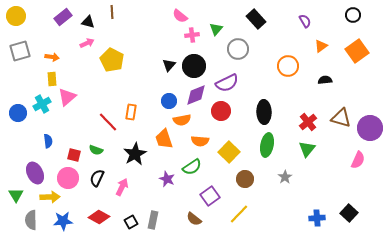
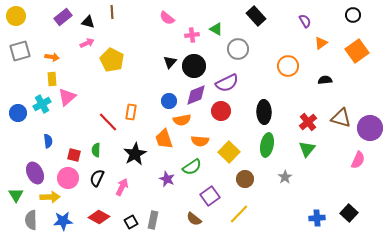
pink semicircle at (180, 16): moved 13 px left, 2 px down
black rectangle at (256, 19): moved 3 px up
green triangle at (216, 29): rotated 40 degrees counterclockwise
orange triangle at (321, 46): moved 3 px up
black triangle at (169, 65): moved 1 px right, 3 px up
green semicircle at (96, 150): rotated 72 degrees clockwise
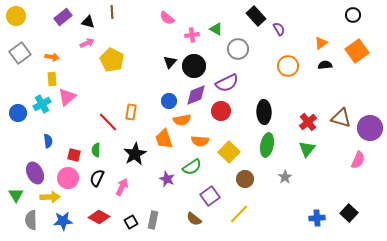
purple semicircle at (305, 21): moved 26 px left, 8 px down
gray square at (20, 51): moved 2 px down; rotated 20 degrees counterclockwise
black semicircle at (325, 80): moved 15 px up
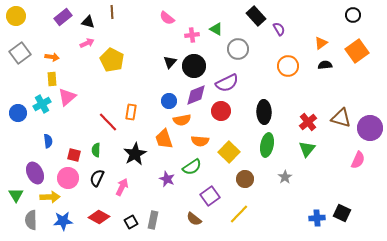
black square at (349, 213): moved 7 px left; rotated 18 degrees counterclockwise
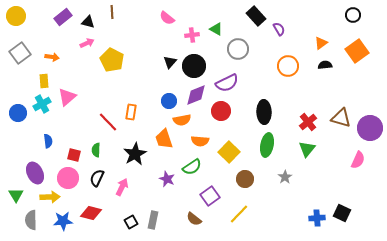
yellow rectangle at (52, 79): moved 8 px left, 2 px down
red diamond at (99, 217): moved 8 px left, 4 px up; rotated 15 degrees counterclockwise
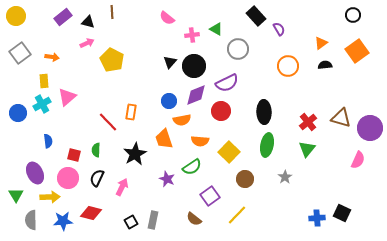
yellow line at (239, 214): moved 2 px left, 1 px down
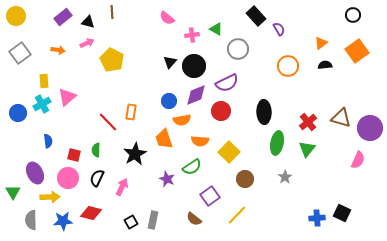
orange arrow at (52, 57): moved 6 px right, 7 px up
green ellipse at (267, 145): moved 10 px right, 2 px up
green triangle at (16, 195): moved 3 px left, 3 px up
